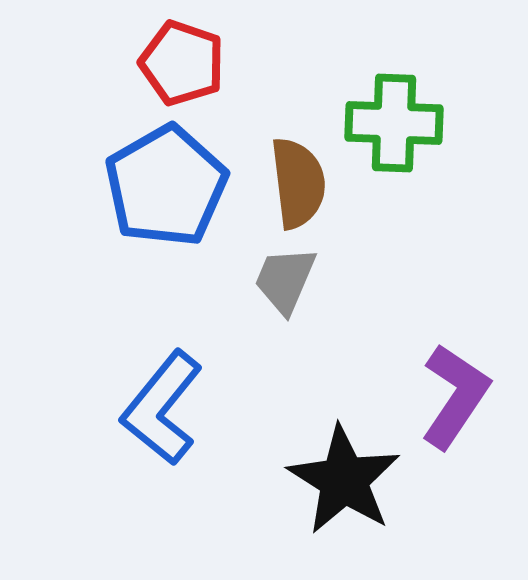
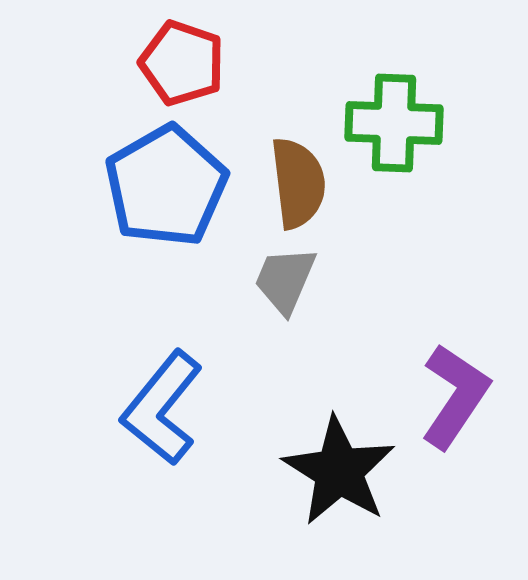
black star: moved 5 px left, 9 px up
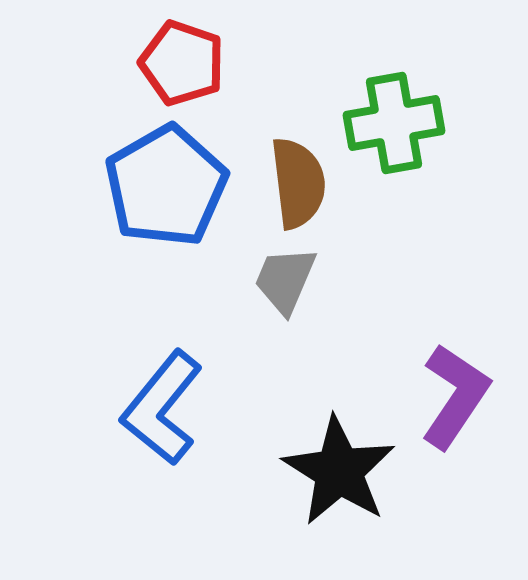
green cross: rotated 12 degrees counterclockwise
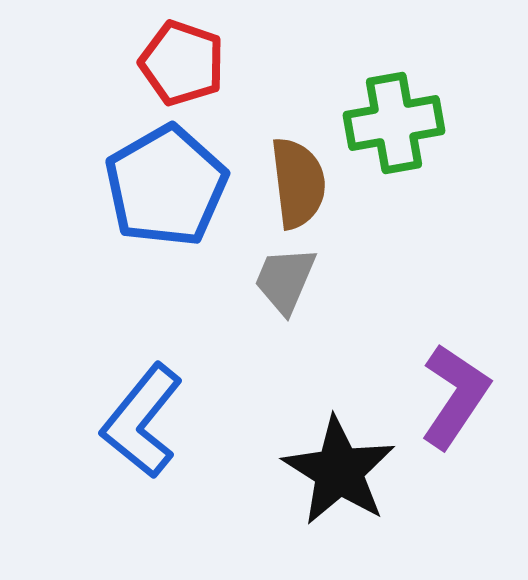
blue L-shape: moved 20 px left, 13 px down
